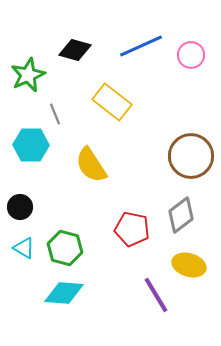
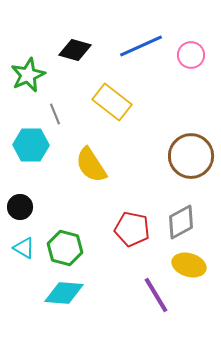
gray diamond: moved 7 px down; rotated 9 degrees clockwise
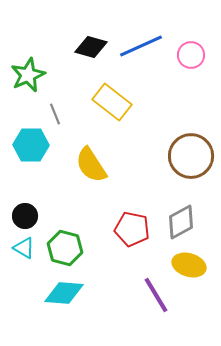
black diamond: moved 16 px right, 3 px up
black circle: moved 5 px right, 9 px down
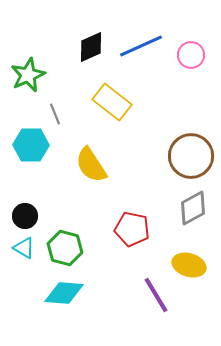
black diamond: rotated 40 degrees counterclockwise
gray diamond: moved 12 px right, 14 px up
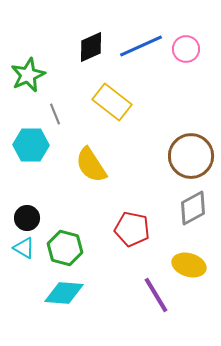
pink circle: moved 5 px left, 6 px up
black circle: moved 2 px right, 2 px down
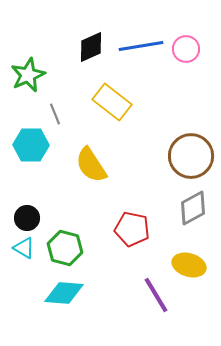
blue line: rotated 15 degrees clockwise
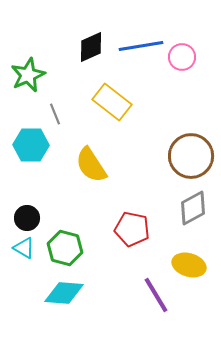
pink circle: moved 4 px left, 8 px down
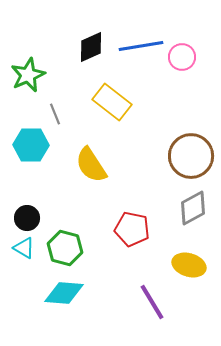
purple line: moved 4 px left, 7 px down
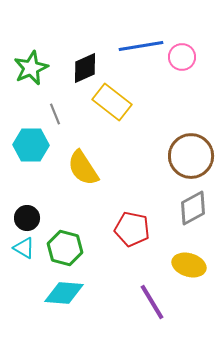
black diamond: moved 6 px left, 21 px down
green star: moved 3 px right, 7 px up
yellow semicircle: moved 8 px left, 3 px down
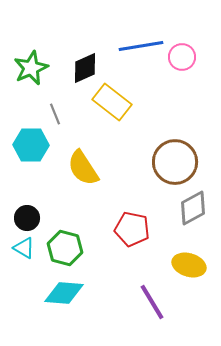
brown circle: moved 16 px left, 6 px down
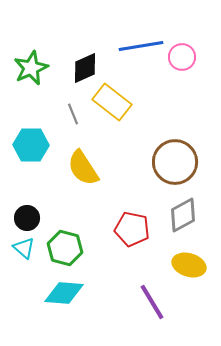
gray line: moved 18 px right
gray diamond: moved 10 px left, 7 px down
cyan triangle: rotated 10 degrees clockwise
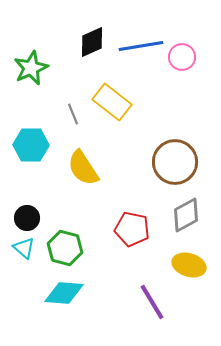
black diamond: moved 7 px right, 26 px up
gray diamond: moved 3 px right
